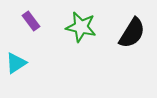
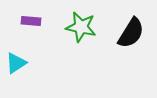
purple rectangle: rotated 48 degrees counterclockwise
black semicircle: moved 1 px left
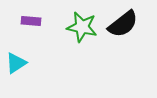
green star: moved 1 px right
black semicircle: moved 8 px left, 9 px up; rotated 20 degrees clockwise
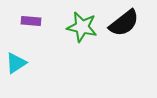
black semicircle: moved 1 px right, 1 px up
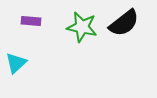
cyan triangle: rotated 10 degrees counterclockwise
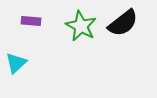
black semicircle: moved 1 px left
green star: moved 1 px left, 1 px up; rotated 16 degrees clockwise
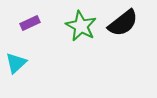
purple rectangle: moved 1 px left, 2 px down; rotated 30 degrees counterclockwise
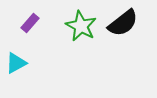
purple rectangle: rotated 24 degrees counterclockwise
cyan triangle: rotated 15 degrees clockwise
